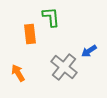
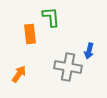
blue arrow: rotated 42 degrees counterclockwise
gray cross: moved 4 px right; rotated 28 degrees counterclockwise
orange arrow: moved 1 px right, 1 px down; rotated 66 degrees clockwise
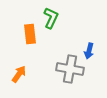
green L-shape: moved 1 px down; rotated 30 degrees clockwise
gray cross: moved 2 px right, 2 px down
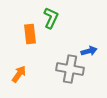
blue arrow: rotated 119 degrees counterclockwise
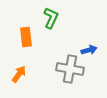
orange rectangle: moved 4 px left, 3 px down
blue arrow: moved 1 px up
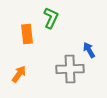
orange rectangle: moved 1 px right, 3 px up
blue arrow: rotated 105 degrees counterclockwise
gray cross: rotated 12 degrees counterclockwise
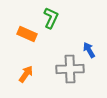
orange rectangle: rotated 60 degrees counterclockwise
orange arrow: moved 7 px right
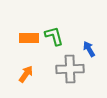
green L-shape: moved 3 px right, 18 px down; rotated 40 degrees counterclockwise
orange rectangle: moved 2 px right, 4 px down; rotated 24 degrees counterclockwise
blue arrow: moved 1 px up
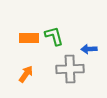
blue arrow: rotated 63 degrees counterclockwise
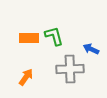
blue arrow: moved 2 px right; rotated 28 degrees clockwise
orange arrow: moved 3 px down
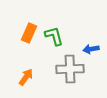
orange rectangle: moved 5 px up; rotated 66 degrees counterclockwise
blue arrow: rotated 35 degrees counterclockwise
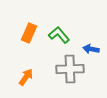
green L-shape: moved 5 px right, 1 px up; rotated 25 degrees counterclockwise
blue arrow: rotated 21 degrees clockwise
